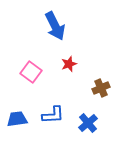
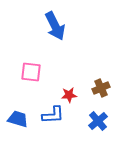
red star: moved 31 px down; rotated 14 degrees clockwise
pink square: rotated 30 degrees counterclockwise
blue trapezoid: moved 1 px right; rotated 25 degrees clockwise
blue cross: moved 10 px right, 2 px up
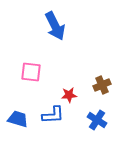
brown cross: moved 1 px right, 3 px up
blue cross: moved 1 px left, 1 px up; rotated 18 degrees counterclockwise
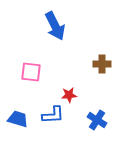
brown cross: moved 21 px up; rotated 24 degrees clockwise
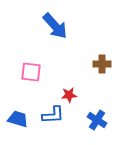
blue arrow: rotated 16 degrees counterclockwise
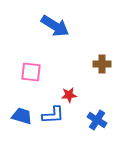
blue arrow: rotated 16 degrees counterclockwise
blue trapezoid: moved 4 px right, 3 px up
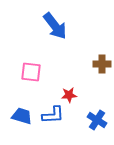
blue arrow: rotated 20 degrees clockwise
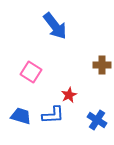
brown cross: moved 1 px down
pink square: rotated 25 degrees clockwise
red star: rotated 21 degrees counterclockwise
blue trapezoid: moved 1 px left
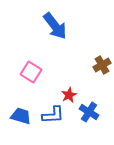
brown cross: rotated 30 degrees counterclockwise
blue cross: moved 8 px left, 8 px up
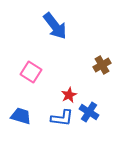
blue L-shape: moved 9 px right, 3 px down; rotated 10 degrees clockwise
